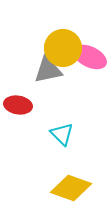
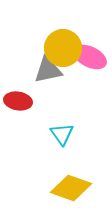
red ellipse: moved 4 px up
cyan triangle: rotated 10 degrees clockwise
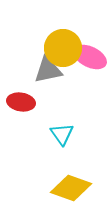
red ellipse: moved 3 px right, 1 px down
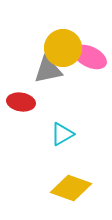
cyan triangle: rotated 35 degrees clockwise
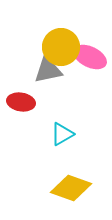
yellow circle: moved 2 px left, 1 px up
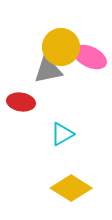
yellow diamond: rotated 12 degrees clockwise
